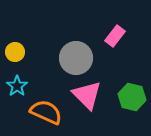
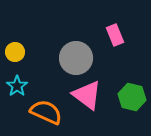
pink rectangle: moved 1 px up; rotated 60 degrees counterclockwise
pink triangle: rotated 8 degrees counterclockwise
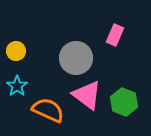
pink rectangle: rotated 45 degrees clockwise
yellow circle: moved 1 px right, 1 px up
green hexagon: moved 8 px left, 5 px down; rotated 8 degrees clockwise
orange semicircle: moved 2 px right, 2 px up
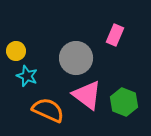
cyan star: moved 10 px right, 10 px up; rotated 15 degrees counterclockwise
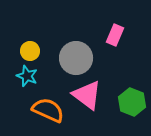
yellow circle: moved 14 px right
green hexagon: moved 8 px right
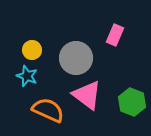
yellow circle: moved 2 px right, 1 px up
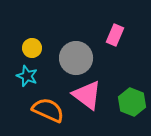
yellow circle: moved 2 px up
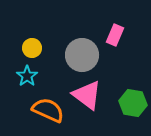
gray circle: moved 6 px right, 3 px up
cyan star: rotated 15 degrees clockwise
green hexagon: moved 1 px right, 1 px down; rotated 12 degrees counterclockwise
